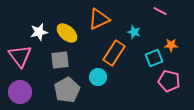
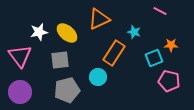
gray pentagon: rotated 15 degrees clockwise
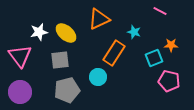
yellow ellipse: moved 1 px left
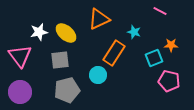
cyan circle: moved 2 px up
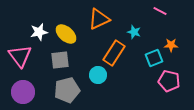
yellow ellipse: moved 1 px down
purple circle: moved 3 px right
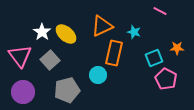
orange triangle: moved 3 px right, 7 px down
white star: moved 3 px right; rotated 24 degrees counterclockwise
orange star: moved 6 px right, 3 px down
orange rectangle: rotated 20 degrees counterclockwise
gray square: moved 10 px left; rotated 36 degrees counterclockwise
pink pentagon: moved 3 px left, 2 px up; rotated 15 degrees clockwise
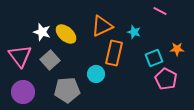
white star: rotated 18 degrees counterclockwise
orange star: moved 1 px down
cyan circle: moved 2 px left, 1 px up
gray pentagon: rotated 10 degrees clockwise
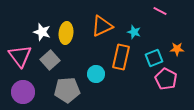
yellow ellipse: moved 1 px up; rotated 55 degrees clockwise
orange rectangle: moved 7 px right, 4 px down
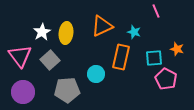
pink line: moved 4 px left; rotated 40 degrees clockwise
white star: rotated 24 degrees clockwise
orange star: rotated 16 degrees clockwise
cyan square: rotated 18 degrees clockwise
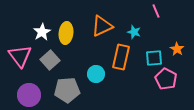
orange star: rotated 16 degrees clockwise
purple circle: moved 6 px right, 3 px down
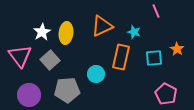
pink pentagon: moved 15 px down
